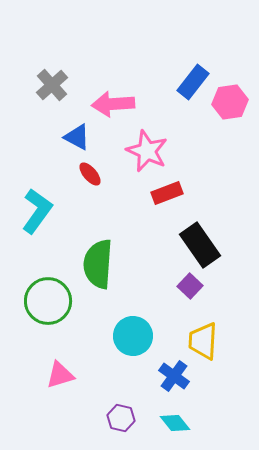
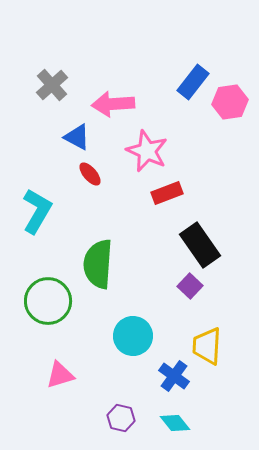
cyan L-shape: rotated 6 degrees counterclockwise
yellow trapezoid: moved 4 px right, 5 px down
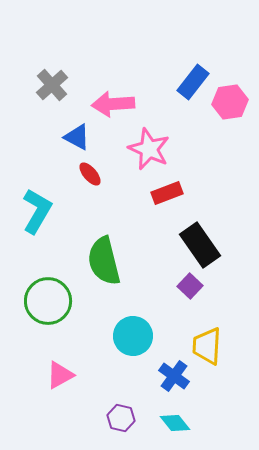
pink star: moved 2 px right, 2 px up
green semicircle: moved 6 px right, 3 px up; rotated 18 degrees counterclockwise
pink triangle: rotated 12 degrees counterclockwise
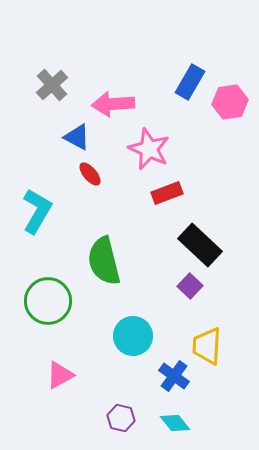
blue rectangle: moved 3 px left; rotated 8 degrees counterclockwise
black rectangle: rotated 12 degrees counterclockwise
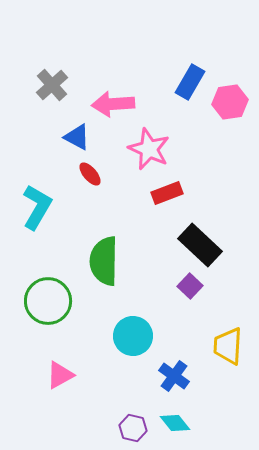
cyan L-shape: moved 4 px up
green semicircle: rotated 15 degrees clockwise
yellow trapezoid: moved 21 px right
purple hexagon: moved 12 px right, 10 px down
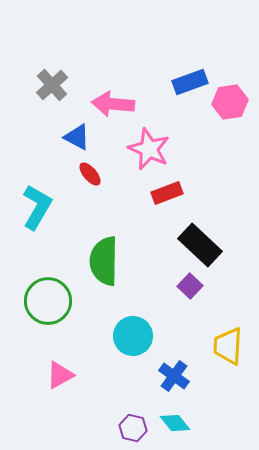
blue rectangle: rotated 40 degrees clockwise
pink arrow: rotated 9 degrees clockwise
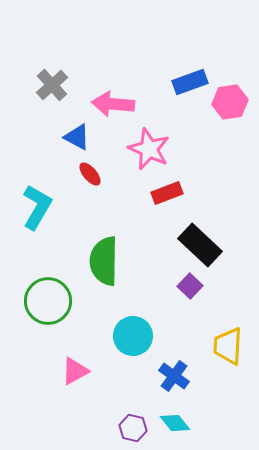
pink triangle: moved 15 px right, 4 px up
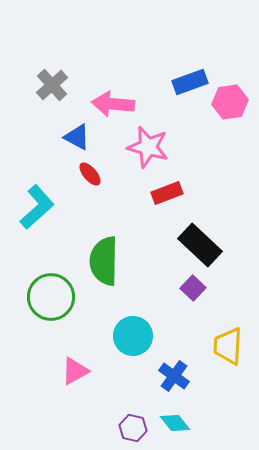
pink star: moved 1 px left, 2 px up; rotated 9 degrees counterclockwise
cyan L-shape: rotated 18 degrees clockwise
purple square: moved 3 px right, 2 px down
green circle: moved 3 px right, 4 px up
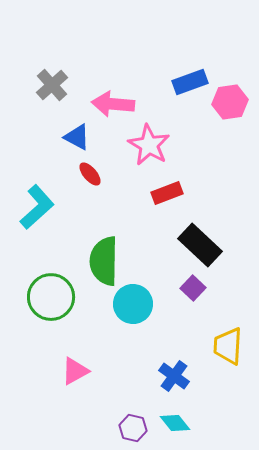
pink star: moved 1 px right, 2 px up; rotated 15 degrees clockwise
cyan circle: moved 32 px up
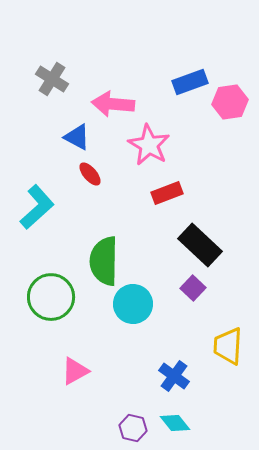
gray cross: moved 6 px up; rotated 16 degrees counterclockwise
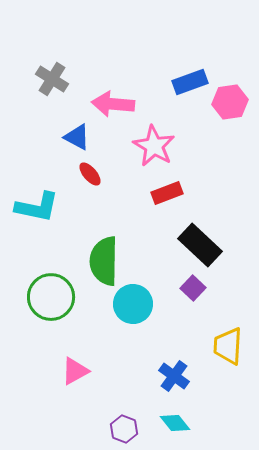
pink star: moved 5 px right, 1 px down
cyan L-shape: rotated 54 degrees clockwise
purple hexagon: moved 9 px left, 1 px down; rotated 8 degrees clockwise
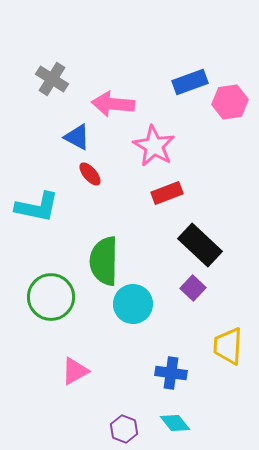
blue cross: moved 3 px left, 3 px up; rotated 28 degrees counterclockwise
